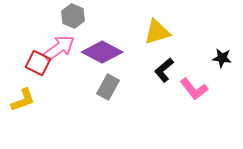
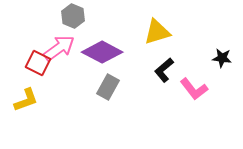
yellow L-shape: moved 3 px right
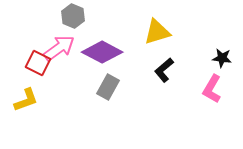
pink L-shape: moved 18 px right; rotated 68 degrees clockwise
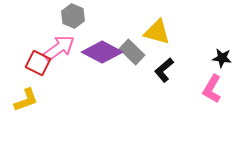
yellow triangle: rotated 32 degrees clockwise
gray rectangle: moved 24 px right, 35 px up; rotated 75 degrees counterclockwise
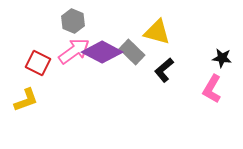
gray hexagon: moved 5 px down
pink arrow: moved 15 px right, 3 px down
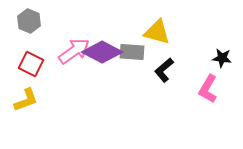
gray hexagon: moved 44 px left
gray rectangle: rotated 40 degrees counterclockwise
red square: moved 7 px left, 1 px down
pink L-shape: moved 4 px left
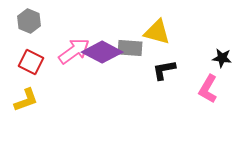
gray rectangle: moved 2 px left, 4 px up
red square: moved 2 px up
black L-shape: rotated 30 degrees clockwise
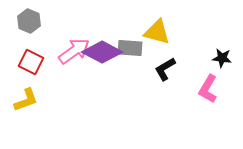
black L-shape: moved 1 px right, 1 px up; rotated 20 degrees counterclockwise
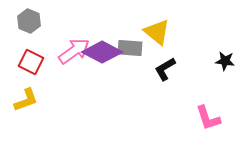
yellow triangle: rotated 24 degrees clockwise
black star: moved 3 px right, 3 px down
pink L-shape: moved 29 px down; rotated 48 degrees counterclockwise
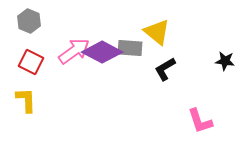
yellow L-shape: rotated 72 degrees counterclockwise
pink L-shape: moved 8 px left, 3 px down
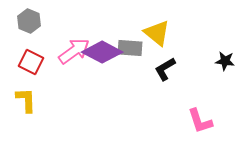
yellow triangle: moved 1 px down
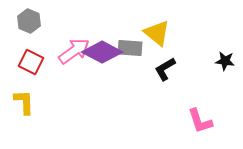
yellow L-shape: moved 2 px left, 2 px down
